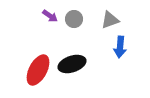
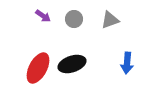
purple arrow: moved 7 px left
blue arrow: moved 7 px right, 16 px down
red ellipse: moved 2 px up
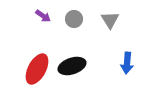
gray triangle: rotated 42 degrees counterclockwise
black ellipse: moved 2 px down
red ellipse: moved 1 px left, 1 px down
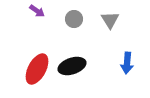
purple arrow: moved 6 px left, 5 px up
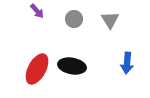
purple arrow: rotated 14 degrees clockwise
black ellipse: rotated 28 degrees clockwise
